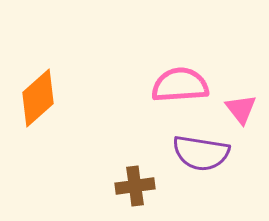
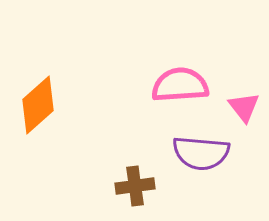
orange diamond: moved 7 px down
pink triangle: moved 3 px right, 2 px up
purple semicircle: rotated 4 degrees counterclockwise
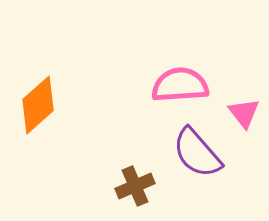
pink triangle: moved 6 px down
purple semicircle: moved 4 px left; rotated 44 degrees clockwise
brown cross: rotated 15 degrees counterclockwise
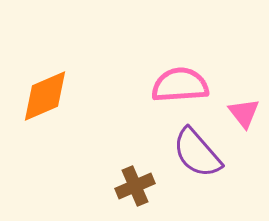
orange diamond: moved 7 px right, 9 px up; rotated 18 degrees clockwise
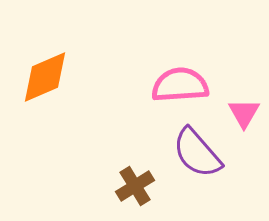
orange diamond: moved 19 px up
pink triangle: rotated 8 degrees clockwise
brown cross: rotated 9 degrees counterclockwise
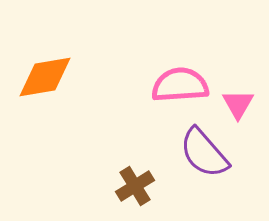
orange diamond: rotated 14 degrees clockwise
pink triangle: moved 6 px left, 9 px up
purple semicircle: moved 7 px right
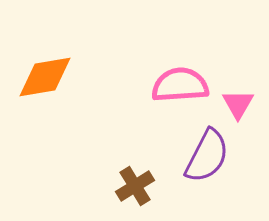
purple semicircle: moved 3 px right, 3 px down; rotated 112 degrees counterclockwise
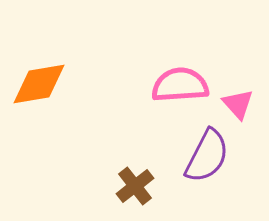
orange diamond: moved 6 px left, 7 px down
pink triangle: rotated 12 degrees counterclockwise
brown cross: rotated 6 degrees counterclockwise
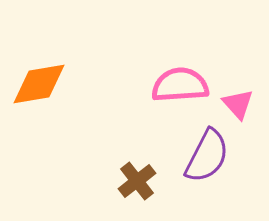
brown cross: moved 2 px right, 5 px up
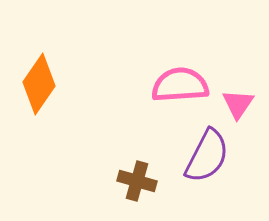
orange diamond: rotated 46 degrees counterclockwise
pink triangle: rotated 16 degrees clockwise
brown cross: rotated 36 degrees counterclockwise
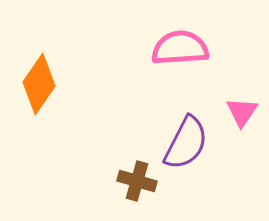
pink semicircle: moved 37 px up
pink triangle: moved 4 px right, 8 px down
purple semicircle: moved 21 px left, 13 px up
